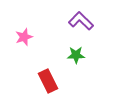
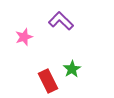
purple L-shape: moved 20 px left
green star: moved 4 px left, 14 px down; rotated 30 degrees counterclockwise
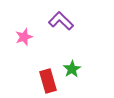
red rectangle: rotated 10 degrees clockwise
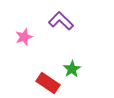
red rectangle: moved 2 px down; rotated 40 degrees counterclockwise
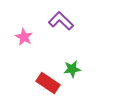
pink star: rotated 24 degrees counterclockwise
green star: rotated 24 degrees clockwise
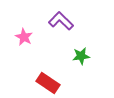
green star: moved 9 px right, 13 px up
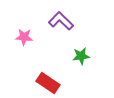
pink star: rotated 24 degrees counterclockwise
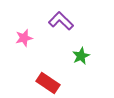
pink star: moved 1 px down; rotated 18 degrees counterclockwise
green star: rotated 18 degrees counterclockwise
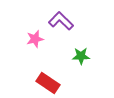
pink star: moved 11 px right, 1 px down
green star: rotated 24 degrees clockwise
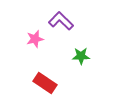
red rectangle: moved 3 px left
